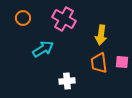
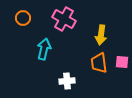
cyan arrow: moved 1 px right; rotated 45 degrees counterclockwise
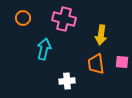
pink cross: rotated 15 degrees counterclockwise
orange trapezoid: moved 3 px left, 1 px down
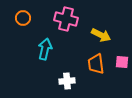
pink cross: moved 2 px right
yellow arrow: rotated 72 degrees counterclockwise
cyan arrow: moved 1 px right
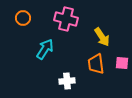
yellow arrow: moved 1 px right, 2 px down; rotated 30 degrees clockwise
cyan arrow: rotated 20 degrees clockwise
pink square: moved 1 px down
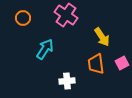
pink cross: moved 4 px up; rotated 20 degrees clockwise
pink square: rotated 32 degrees counterclockwise
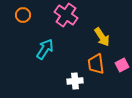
orange circle: moved 3 px up
pink square: moved 2 px down
white cross: moved 8 px right
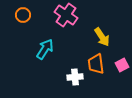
white cross: moved 4 px up
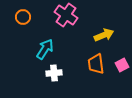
orange circle: moved 2 px down
yellow arrow: moved 2 px right, 2 px up; rotated 78 degrees counterclockwise
white cross: moved 21 px left, 4 px up
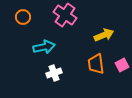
pink cross: moved 1 px left
cyan arrow: moved 1 px left, 2 px up; rotated 45 degrees clockwise
white cross: rotated 14 degrees counterclockwise
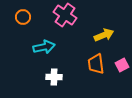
white cross: moved 4 px down; rotated 21 degrees clockwise
